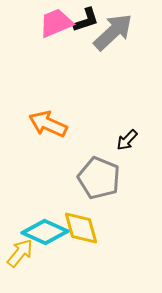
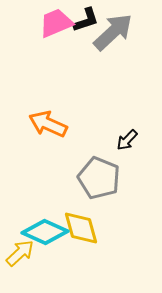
yellow arrow: rotated 8 degrees clockwise
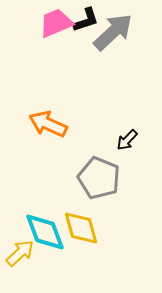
cyan diamond: rotated 45 degrees clockwise
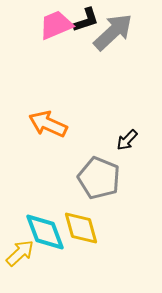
pink trapezoid: moved 2 px down
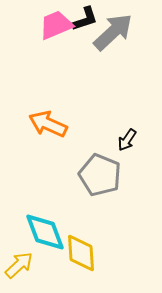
black L-shape: moved 1 px left, 1 px up
black arrow: rotated 10 degrees counterclockwise
gray pentagon: moved 1 px right, 3 px up
yellow diamond: moved 25 px down; rotated 12 degrees clockwise
yellow arrow: moved 1 px left, 12 px down
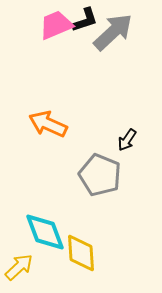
black L-shape: moved 1 px down
yellow arrow: moved 2 px down
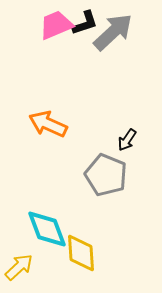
black L-shape: moved 3 px down
gray pentagon: moved 6 px right
cyan diamond: moved 2 px right, 3 px up
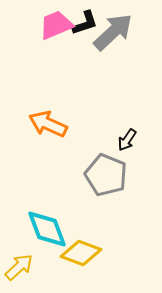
yellow diamond: rotated 66 degrees counterclockwise
